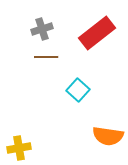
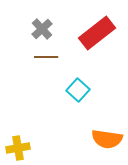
gray cross: rotated 25 degrees counterclockwise
orange semicircle: moved 1 px left, 3 px down
yellow cross: moved 1 px left
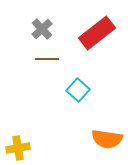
brown line: moved 1 px right, 2 px down
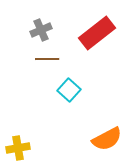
gray cross: moved 1 px left, 1 px down; rotated 20 degrees clockwise
cyan square: moved 9 px left
orange semicircle: rotated 36 degrees counterclockwise
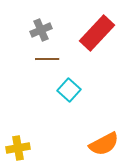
red rectangle: rotated 9 degrees counterclockwise
orange semicircle: moved 3 px left, 5 px down
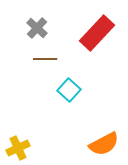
gray cross: moved 4 px left, 2 px up; rotated 25 degrees counterclockwise
brown line: moved 2 px left
yellow cross: rotated 15 degrees counterclockwise
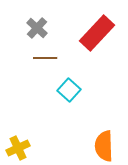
brown line: moved 1 px up
orange semicircle: moved 2 px down; rotated 116 degrees clockwise
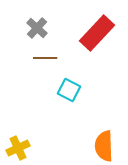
cyan square: rotated 15 degrees counterclockwise
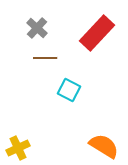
orange semicircle: rotated 124 degrees clockwise
